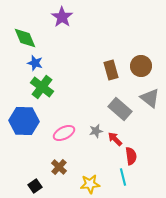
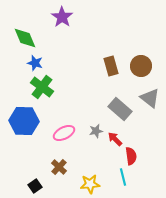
brown rectangle: moved 4 px up
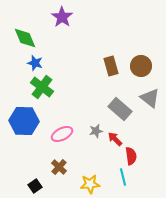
pink ellipse: moved 2 px left, 1 px down
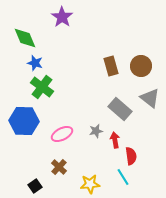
red arrow: moved 1 px down; rotated 35 degrees clockwise
cyan line: rotated 18 degrees counterclockwise
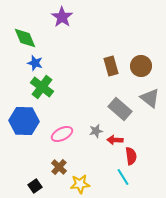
red arrow: rotated 77 degrees counterclockwise
yellow star: moved 10 px left
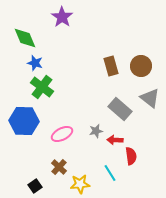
cyan line: moved 13 px left, 4 px up
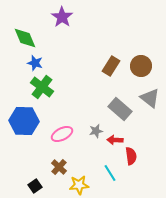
brown rectangle: rotated 48 degrees clockwise
yellow star: moved 1 px left, 1 px down
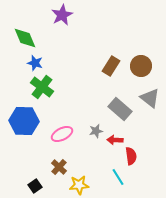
purple star: moved 2 px up; rotated 10 degrees clockwise
cyan line: moved 8 px right, 4 px down
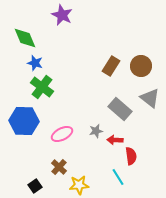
purple star: rotated 20 degrees counterclockwise
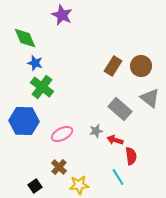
brown rectangle: moved 2 px right
red arrow: rotated 14 degrees clockwise
